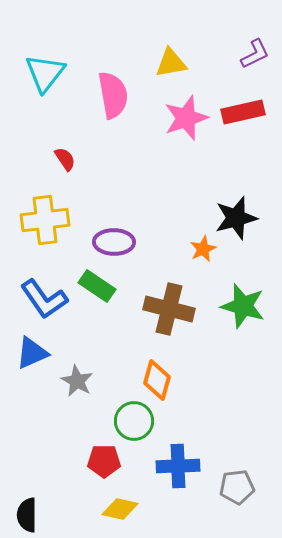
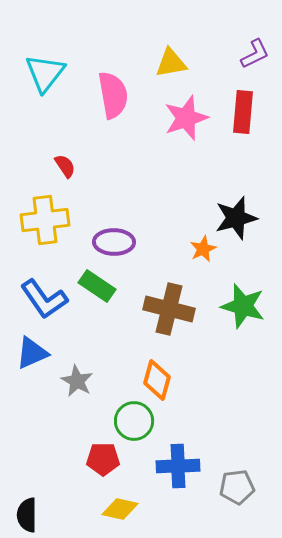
red rectangle: rotated 72 degrees counterclockwise
red semicircle: moved 7 px down
red pentagon: moved 1 px left, 2 px up
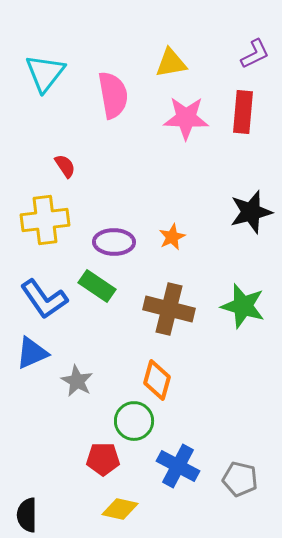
pink star: rotated 21 degrees clockwise
black star: moved 15 px right, 6 px up
orange star: moved 31 px left, 12 px up
blue cross: rotated 30 degrees clockwise
gray pentagon: moved 3 px right, 8 px up; rotated 20 degrees clockwise
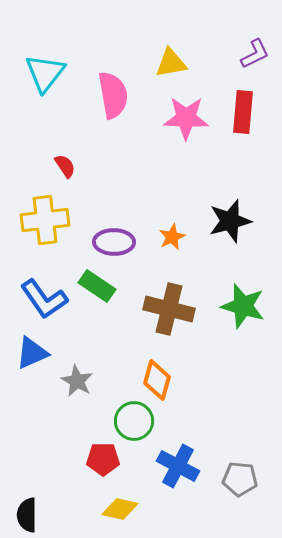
black star: moved 21 px left, 9 px down
gray pentagon: rotated 8 degrees counterclockwise
